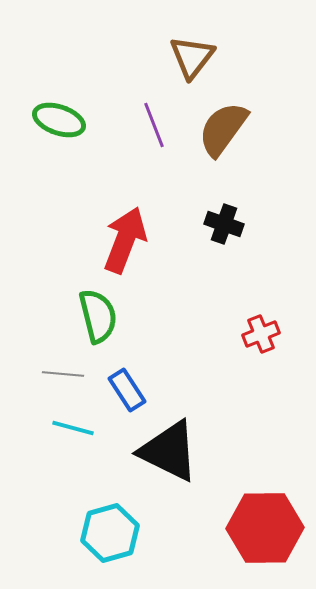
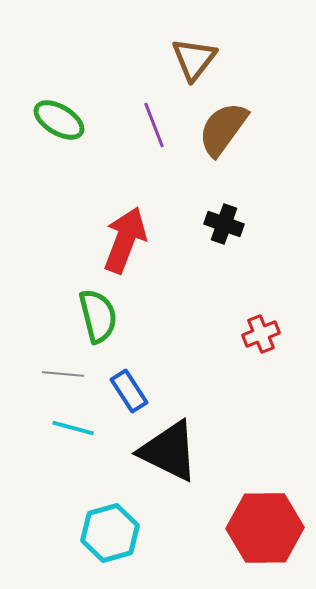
brown triangle: moved 2 px right, 2 px down
green ellipse: rotated 12 degrees clockwise
blue rectangle: moved 2 px right, 1 px down
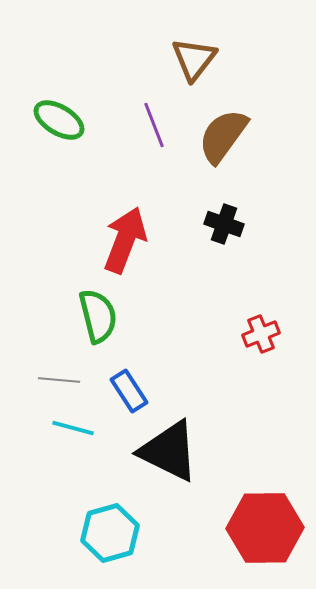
brown semicircle: moved 7 px down
gray line: moved 4 px left, 6 px down
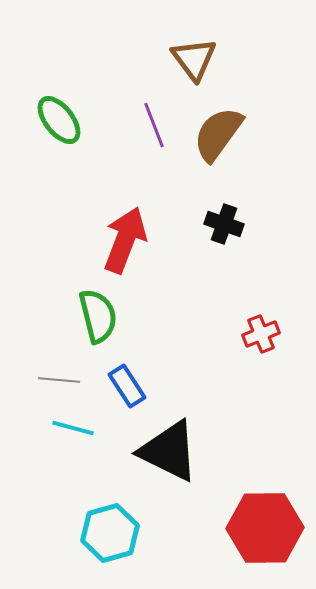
brown triangle: rotated 15 degrees counterclockwise
green ellipse: rotated 21 degrees clockwise
brown semicircle: moved 5 px left, 2 px up
blue rectangle: moved 2 px left, 5 px up
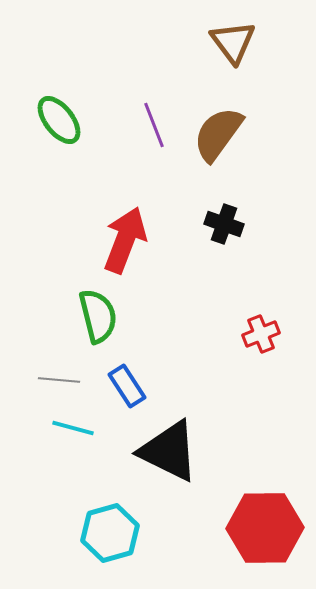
brown triangle: moved 39 px right, 17 px up
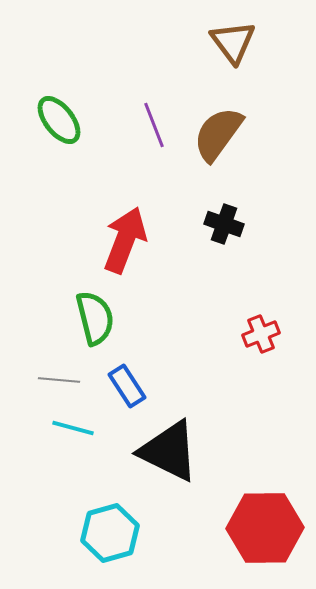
green semicircle: moved 3 px left, 2 px down
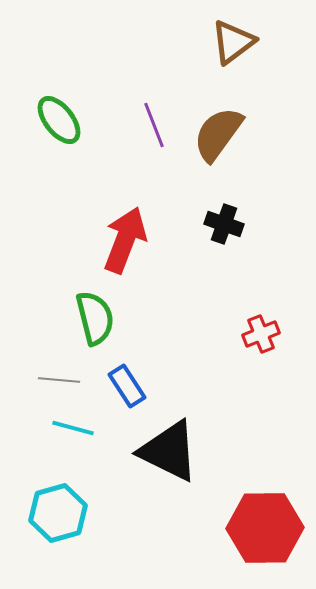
brown triangle: rotated 30 degrees clockwise
cyan hexagon: moved 52 px left, 20 px up
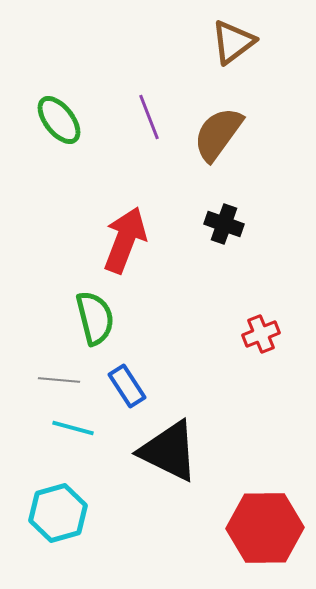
purple line: moved 5 px left, 8 px up
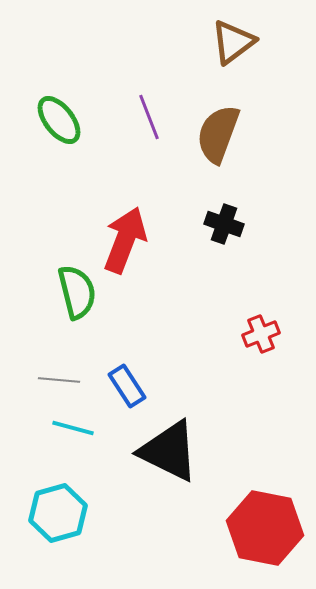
brown semicircle: rotated 16 degrees counterclockwise
green semicircle: moved 18 px left, 26 px up
red hexagon: rotated 12 degrees clockwise
